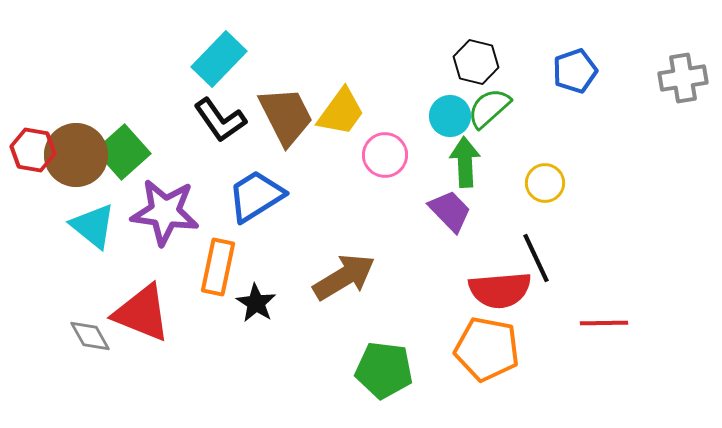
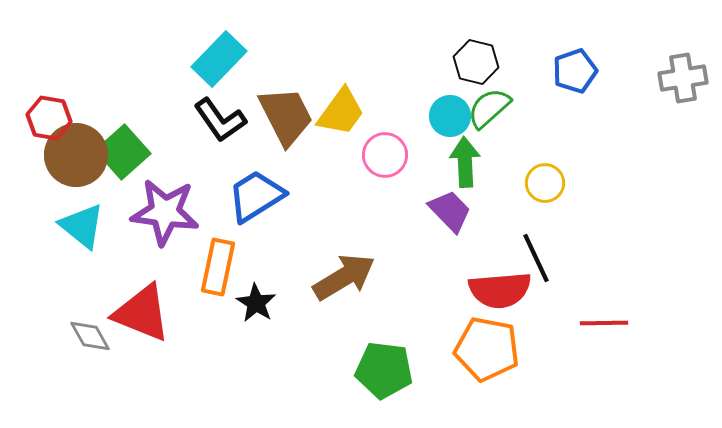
red hexagon: moved 16 px right, 32 px up
cyan triangle: moved 11 px left
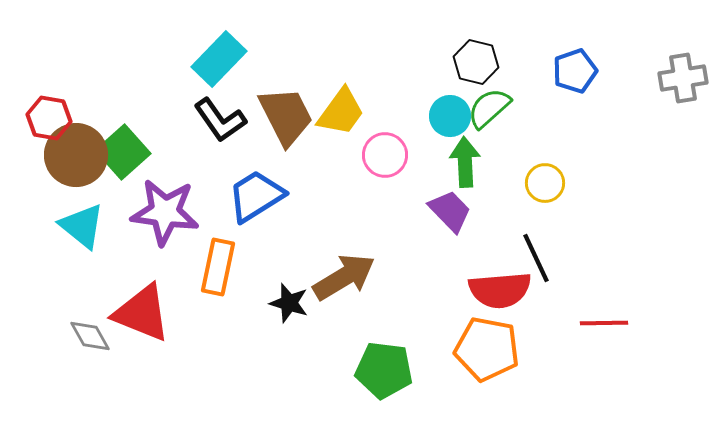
black star: moved 33 px right; rotated 15 degrees counterclockwise
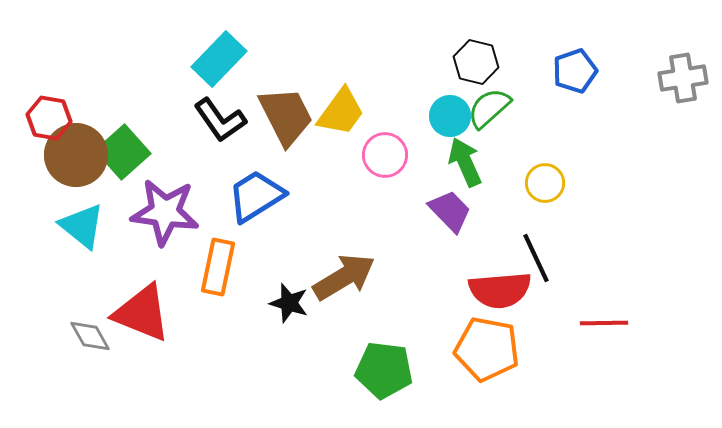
green arrow: rotated 21 degrees counterclockwise
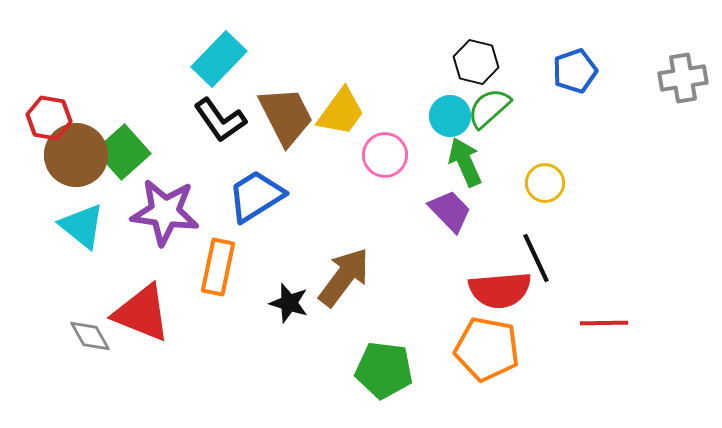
brown arrow: rotated 22 degrees counterclockwise
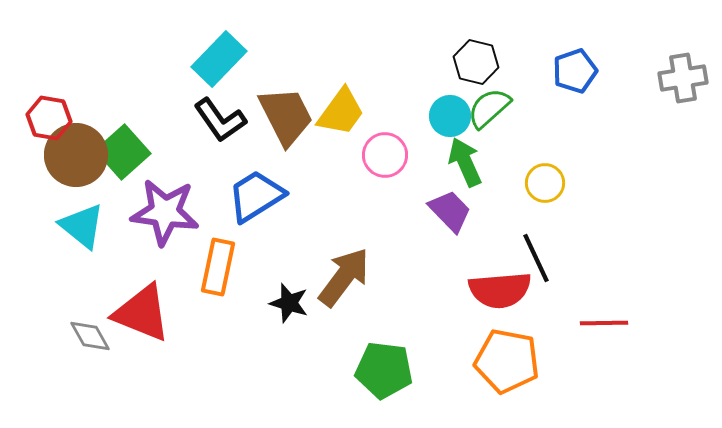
orange pentagon: moved 20 px right, 12 px down
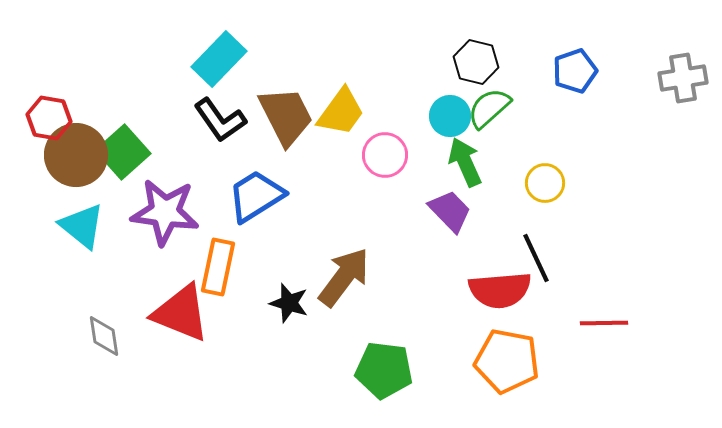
red triangle: moved 39 px right
gray diamond: moved 14 px right; rotated 21 degrees clockwise
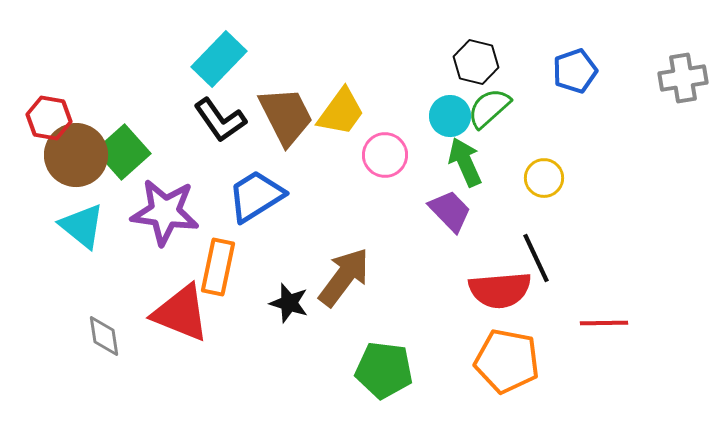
yellow circle: moved 1 px left, 5 px up
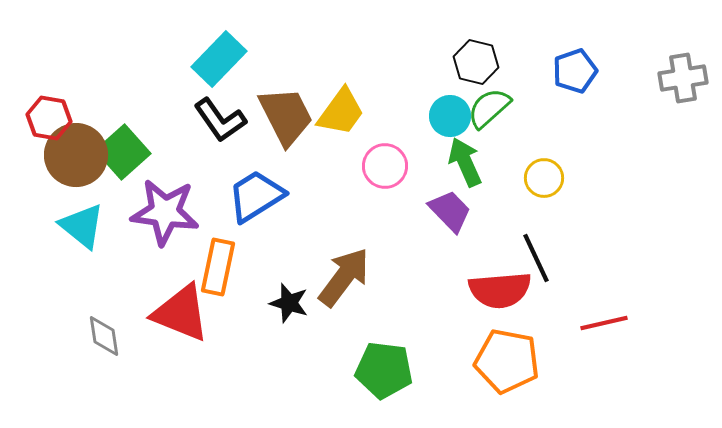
pink circle: moved 11 px down
red line: rotated 12 degrees counterclockwise
